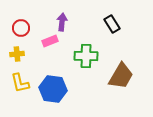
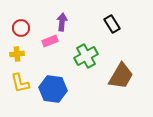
green cross: rotated 30 degrees counterclockwise
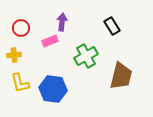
black rectangle: moved 2 px down
yellow cross: moved 3 px left, 1 px down
brown trapezoid: rotated 16 degrees counterclockwise
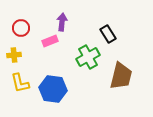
black rectangle: moved 4 px left, 8 px down
green cross: moved 2 px right, 1 px down
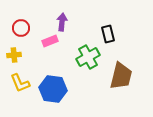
black rectangle: rotated 18 degrees clockwise
yellow L-shape: rotated 10 degrees counterclockwise
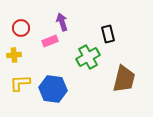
purple arrow: rotated 24 degrees counterclockwise
brown trapezoid: moved 3 px right, 3 px down
yellow L-shape: rotated 110 degrees clockwise
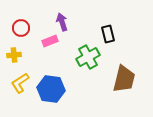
yellow L-shape: rotated 30 degrees counterclockwise
blue hexagon: moved 2 px left
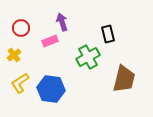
yellow cross: rotated 32 degrees counterclockwise
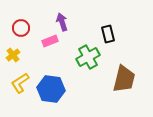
yellow cross: moved 1 px left
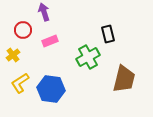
purple arrow: moved 18 px left, 10 px up
red circle: moved 2 px right, 2 px down
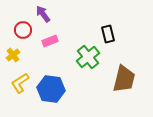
purple arrow: moved 1 px left, 2 px down; rotated 18 degrees counterclockwise
green cross: rotated 10 degrees counterclockwise
